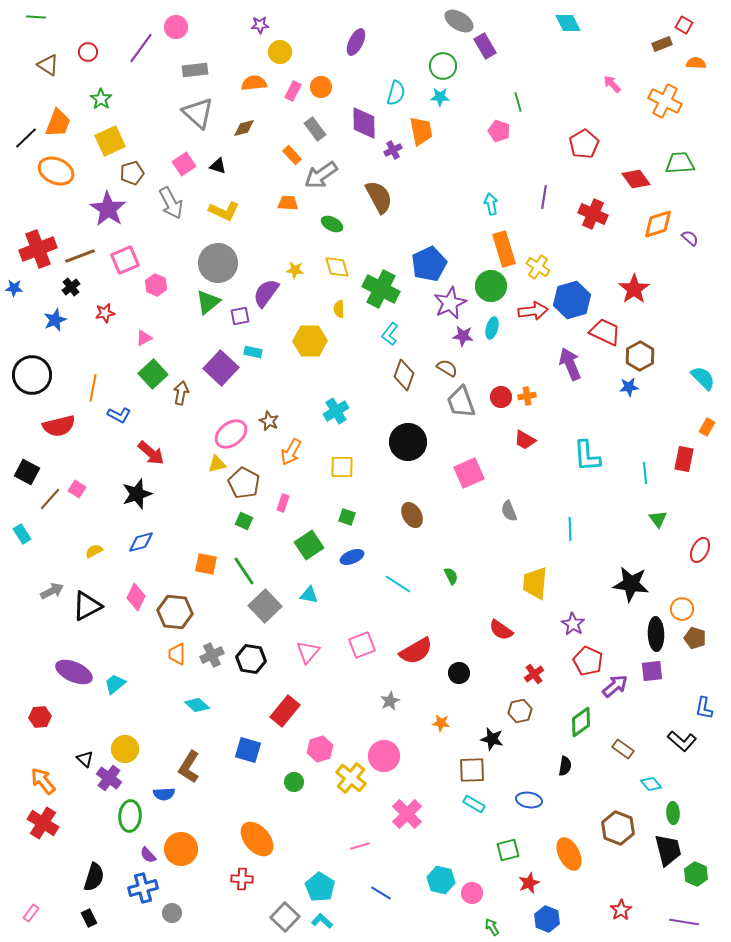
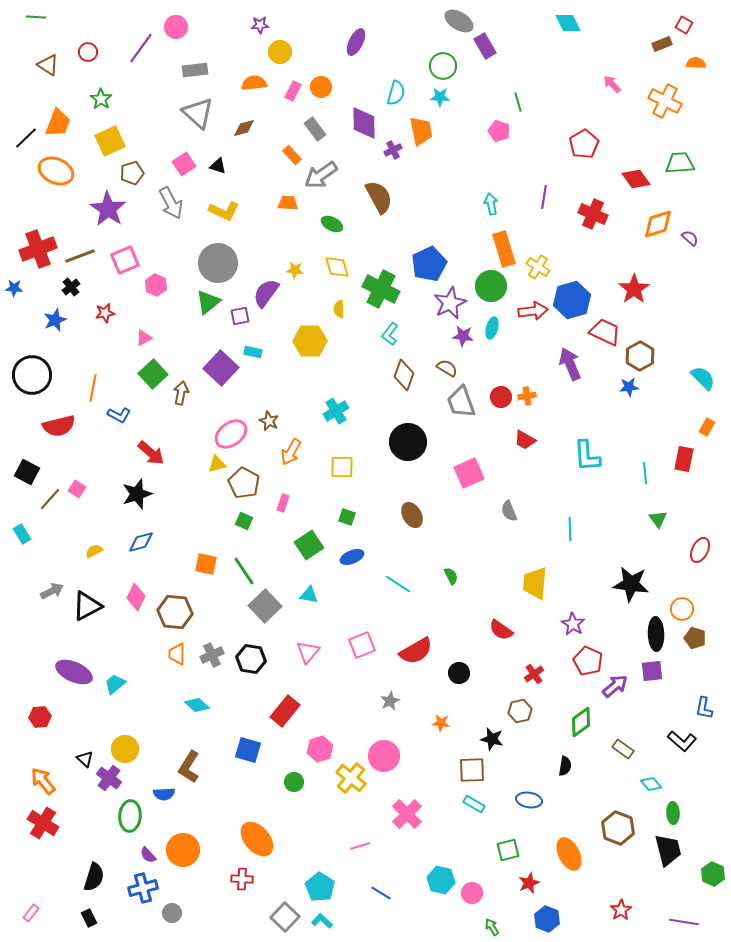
orange circle at (181, 849): moved 2 px right, 1 px down
green hexagon at (696, 874): moved 17 px right
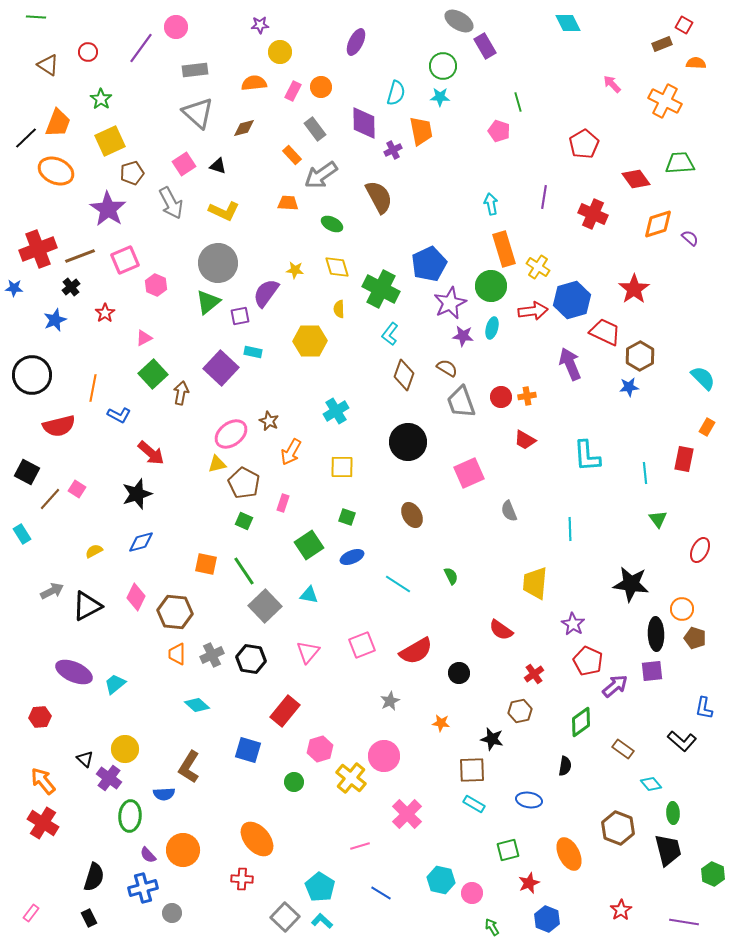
red star at (105, 313): rotated 24 degrees counterclockwise
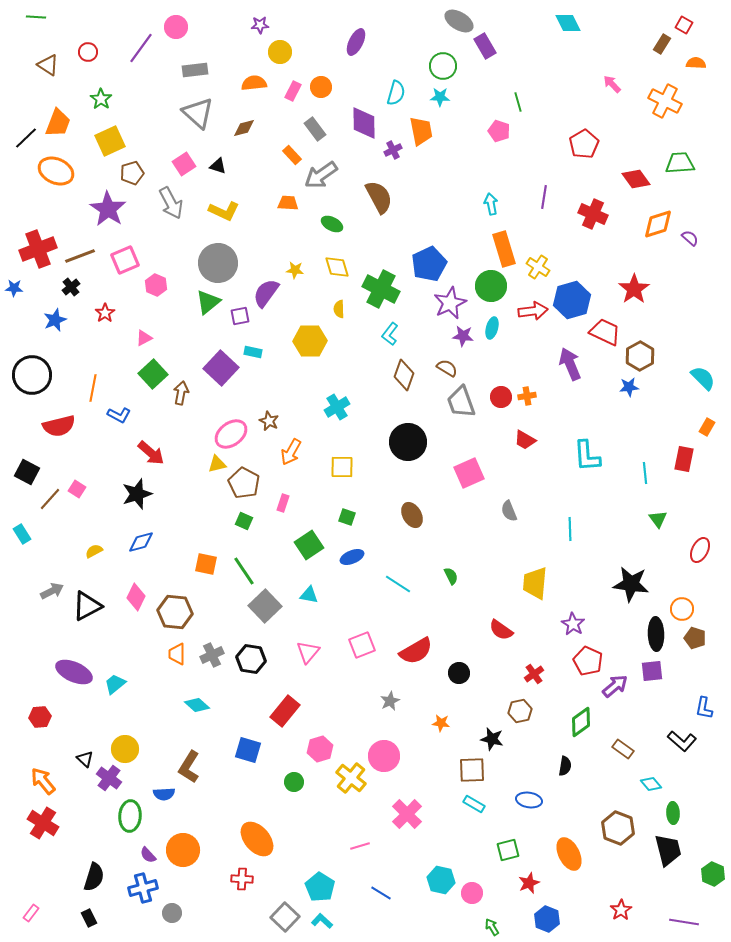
brown rectangle at (662, 44): rotated 36 degrees counterclockwise
cyan cross at (336, 411): moved 1 px right, 4 px up
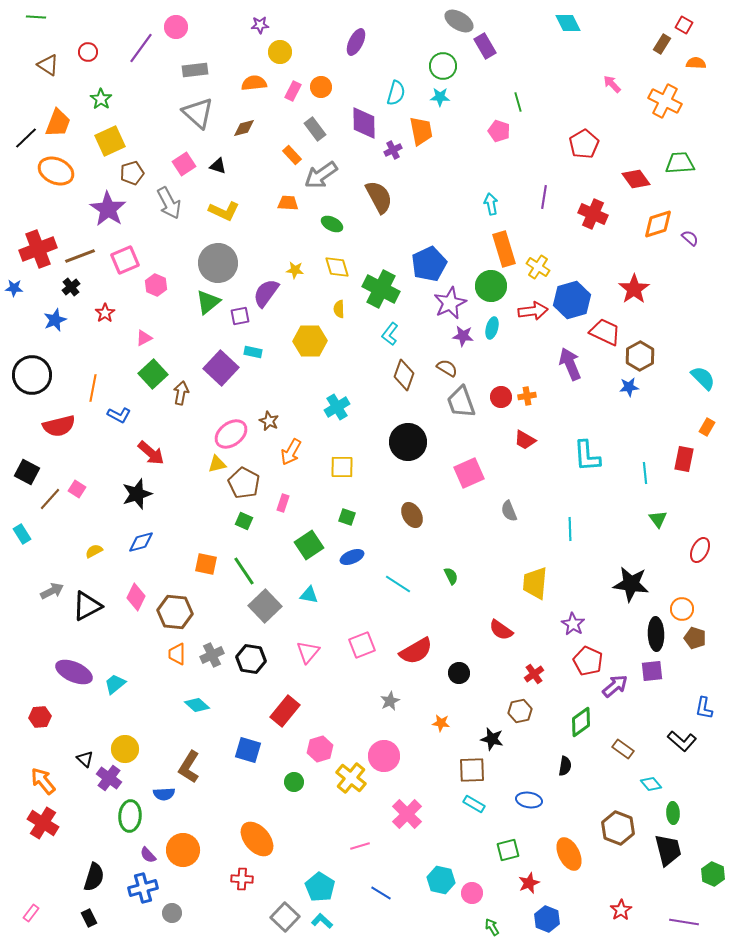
gray arrow at (171, 203): moved 2 px left
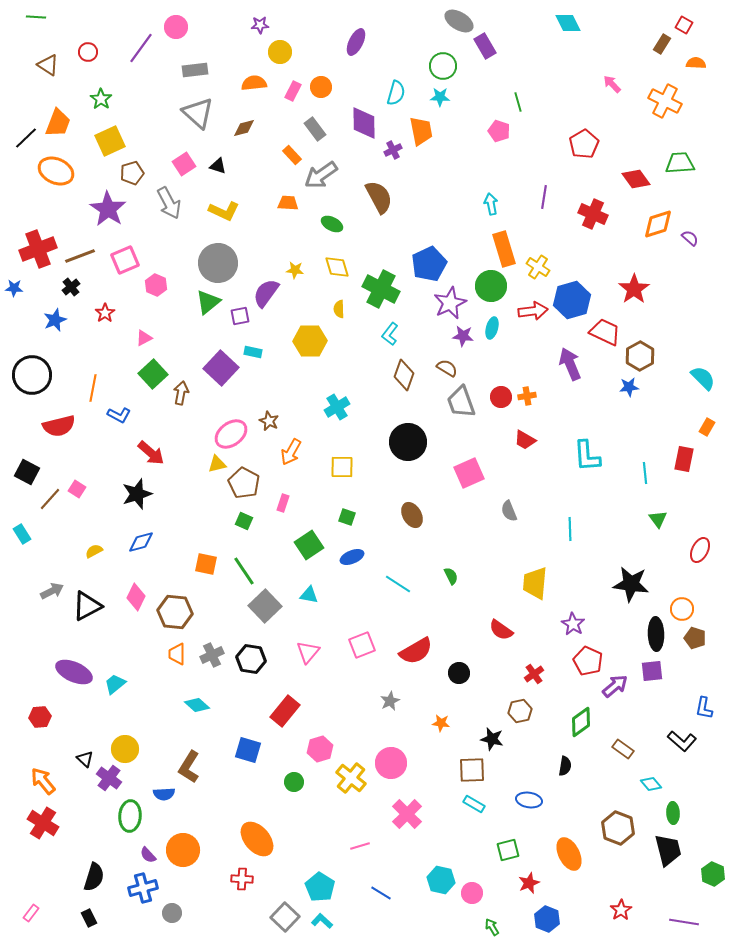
pink circle at (384, 756): moved 7 px right, 7 px down
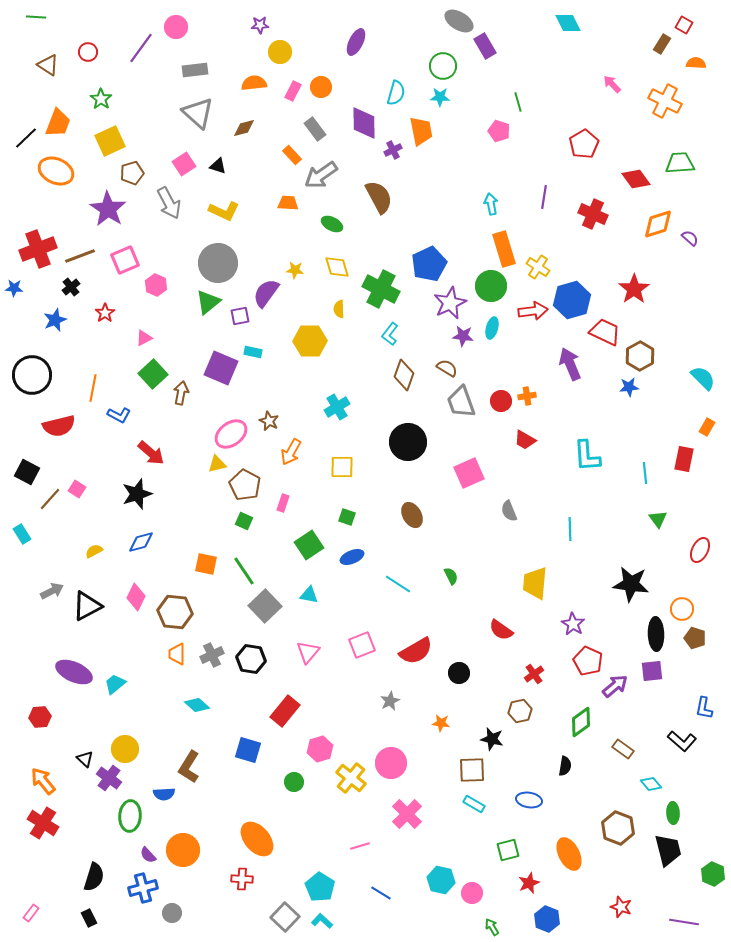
purple square at (221, 368): rotated 20 degrees counterclockwise
red circle at (501, 397): moved 4 px down
brown pentagon at (244, 483): moved 1 px right, 2 px down
red star at (621, 910): moved 3 px up; rotated 20 degrees counterclockwise
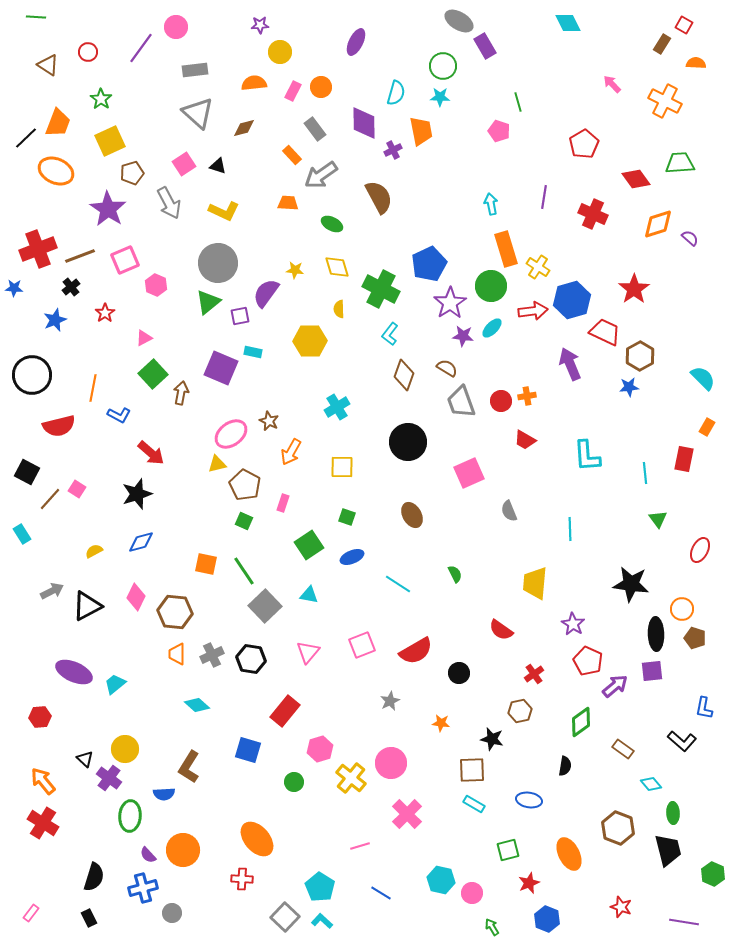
orange rectangle at (504, 249): moved 2 px right
purple star at (450, 303): rotated 8 degrees counterclockwise
cyan ellipse at (492, 328): rotated 30 degrees clockwise
green semicircle at (451, 576): moved 4 px right, 2 px up
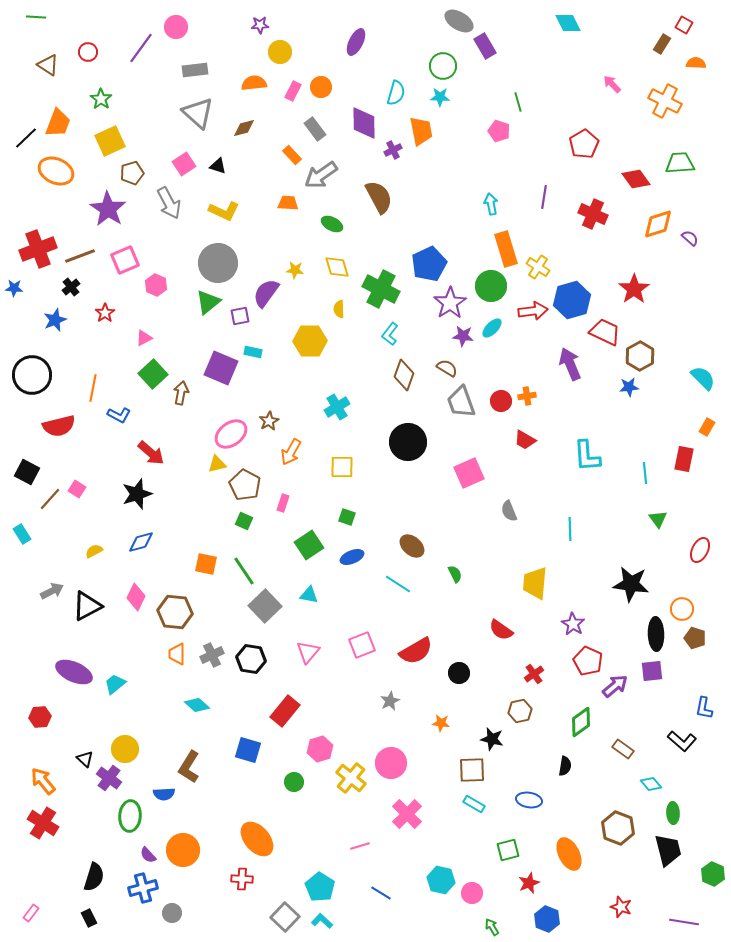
brown star at (269, 421): rotated 18 degrees clockwise
brown ellipse at (412, 515): moved 31 px down; rotated 20 degrees counterclockwise
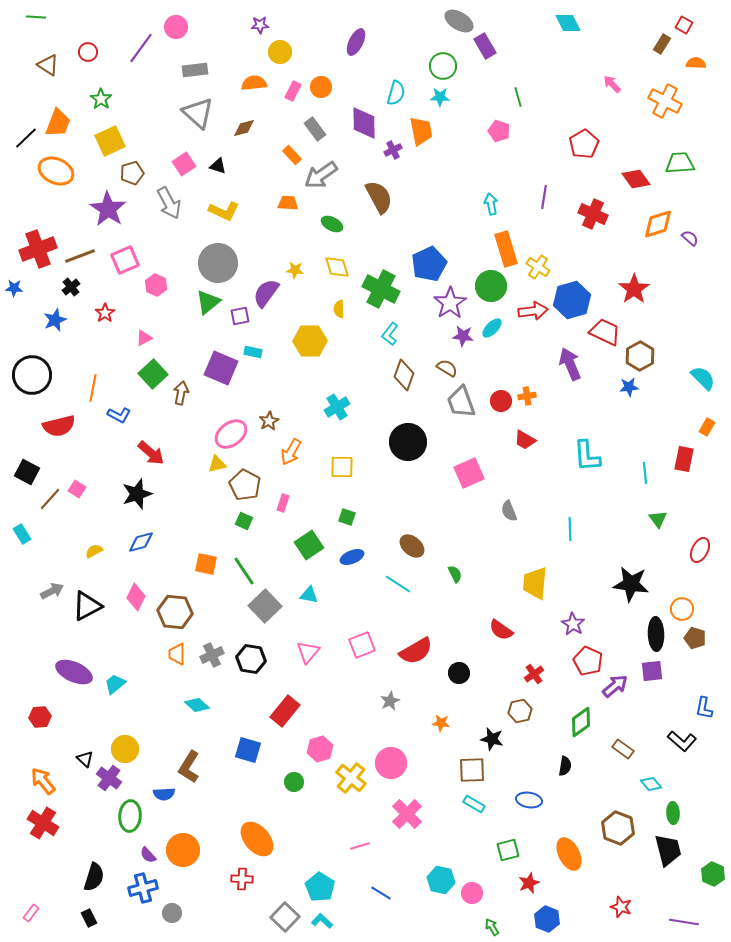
green line at (518, 102): moved 5 px up
